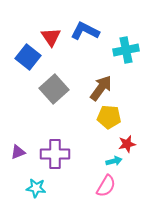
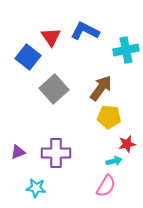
purple cross: moved 1 px right, 1 px up
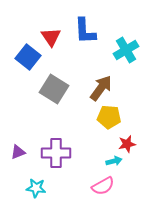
blue L-shape: rotated 120 degrees counterclockwise
cyan cross: rotated 20 degrees counterclockwise
gray square: rotated 16 degrees counterclockwise
pink semicircle: moved 3 px left; rotated 30 degrees clockwise
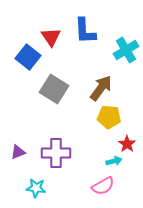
red star: rotated 24 degrees counterclockwise
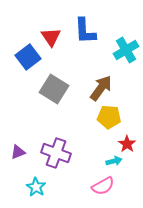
blue square: rotated 15 degrees clockwise
purple cross: rotated 20 degrees clockwise
cyan star: moved 1 px up; rotated 24 degrees clockwise
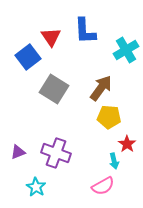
cyan arrow: rotated 91 degrees clockwise
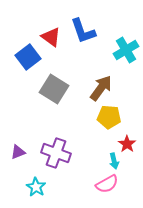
blue L-shape: moved 2 px left; rotated 16 degrees counterclockwise
red triangle: rotated 20 degrees counterclockwise
pink semicircle: moved 4 px right, 2 px up
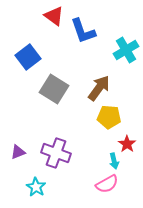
red triangle: moved 3 px right, 21 px up
brown arrow: moved 2 px left
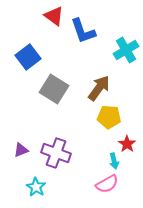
purple triangle: moved 3 px right, 2 px up
